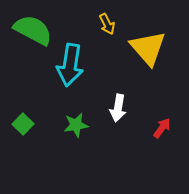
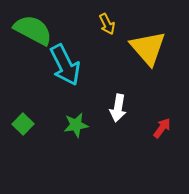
cyan arrow: moved 5 px left; rotated 36 degrees counterclockwise
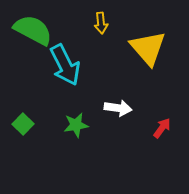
yellow arrow: moved 6 px left, 1 px up; rotated 20 degrees clockwise
white arrow: rotated 92 degrees counterclockwise
